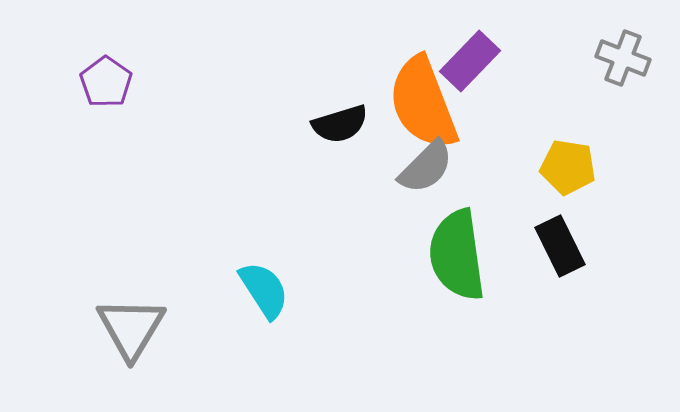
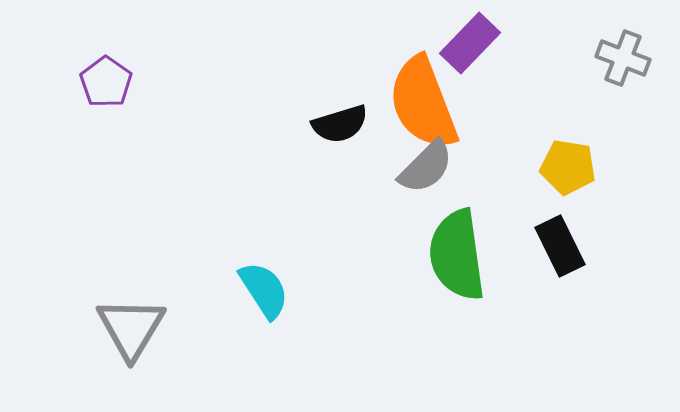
purple rectangle: moved 18 px up
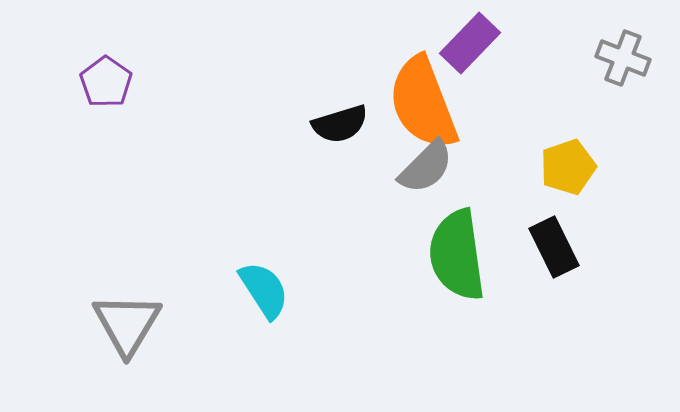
yellow pentagon: rotated 28 degrees counterclockwise
black rectangle: moved 6 px left, 1 px down
gray triangle: moved 4 px left, 4 px up
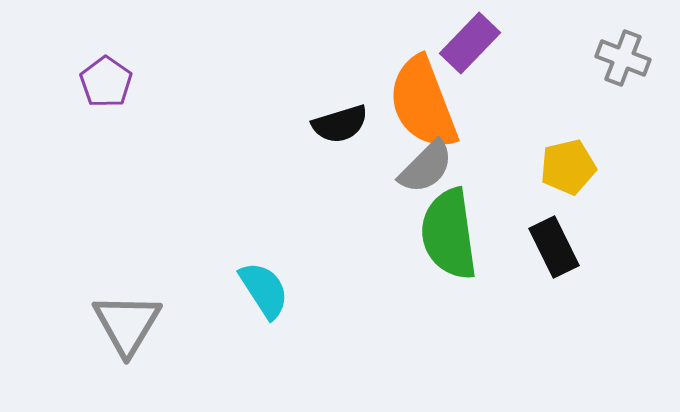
yellow pentagon: rotated 6 degrees clockwise
green semicircle: moved 8 px left, 21 px up
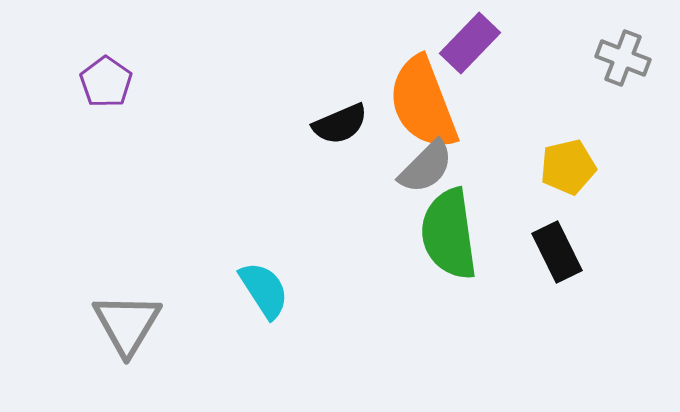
black semicircle: rotated 6 degrees counterclockwise
black rectangle: moved 3 px right, 5 px down
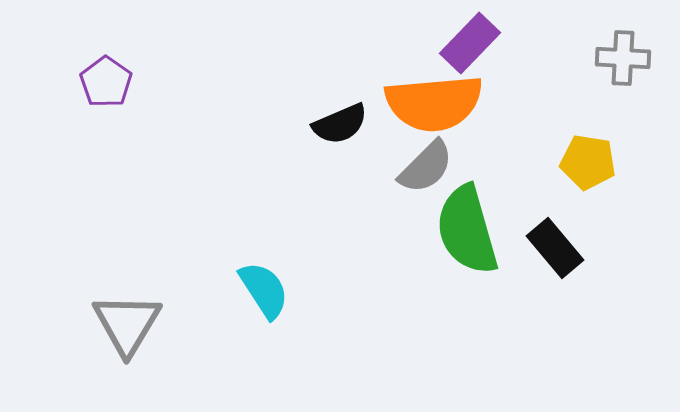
gray cross: rotated 18 degrees counterclockwise
orange semicircle: moved 11 px right; rotated 74 degrees counterclockwise
yellow pentagon: moved 20 px right, 5 px up; rotated 22 degrees clockwise
green semicircle: moved 18 px right, 4 px up; rotated 8 degrees counterclockwise
black rectangle: moved 2 px left, 4 px up; rotated 14 degrees counterclockwise
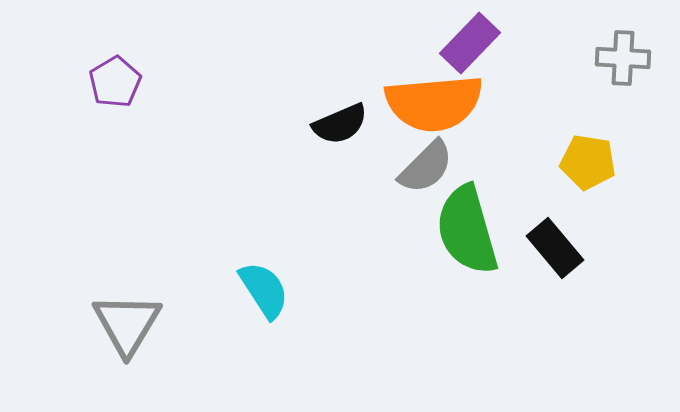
purple pentagon: moved 9 px right; rotated 6 degrees clockwise
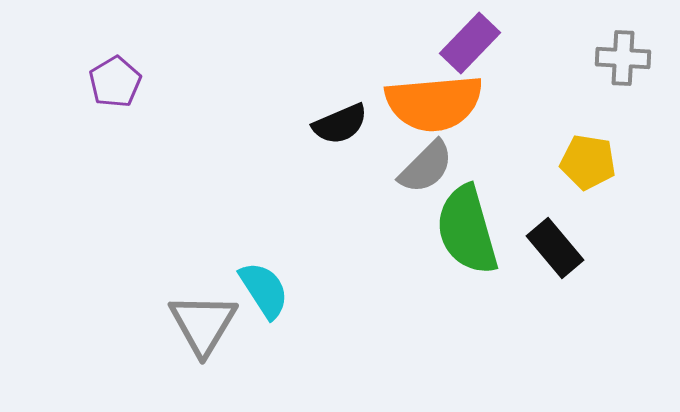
gray triangle: moved 76 px right
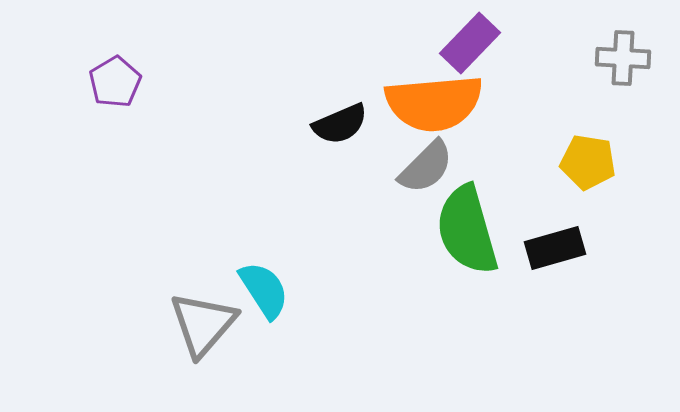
black rectangle: rotated 66 degrees counterclockwise
gray triangle: rotated 10 degrees clockwise
